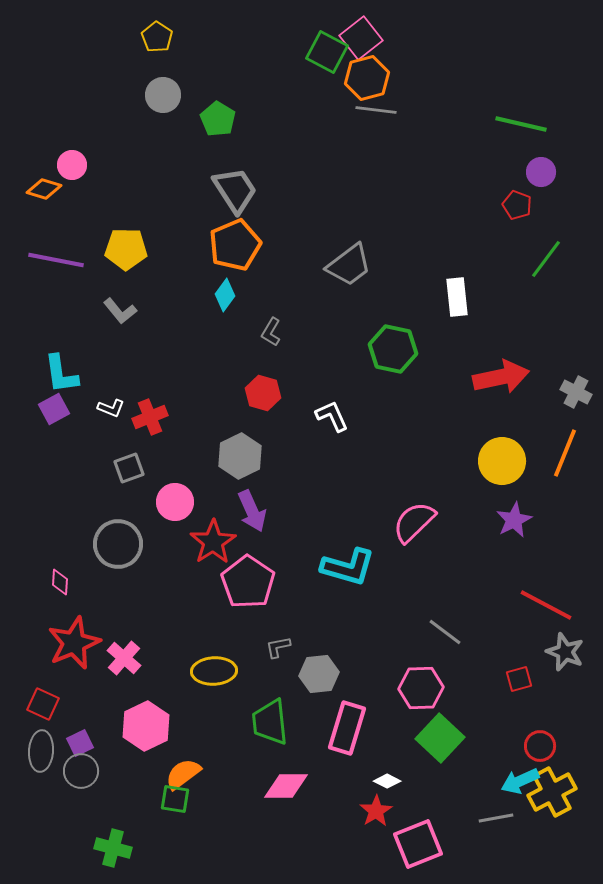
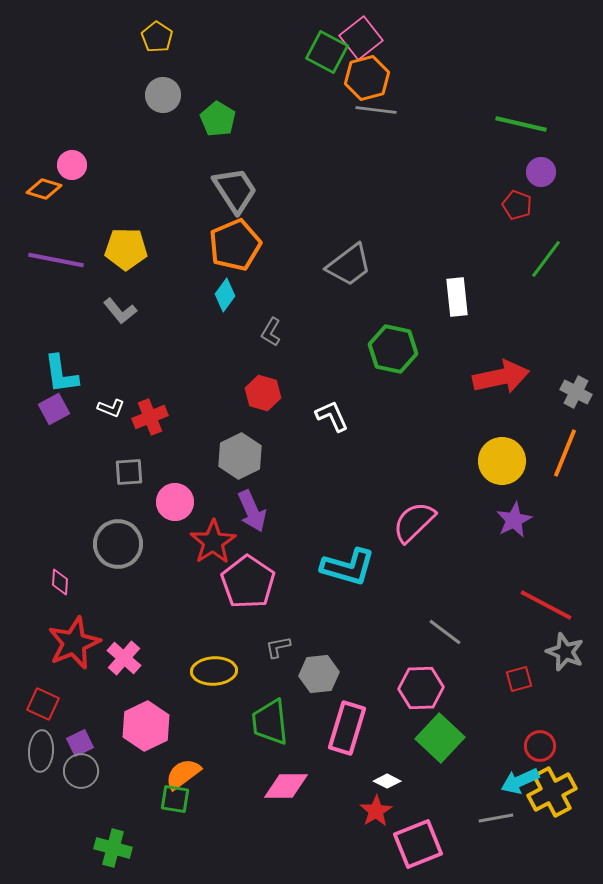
gray square at (129, 468): moved 4 px down; rotated 16 degrees clockwise
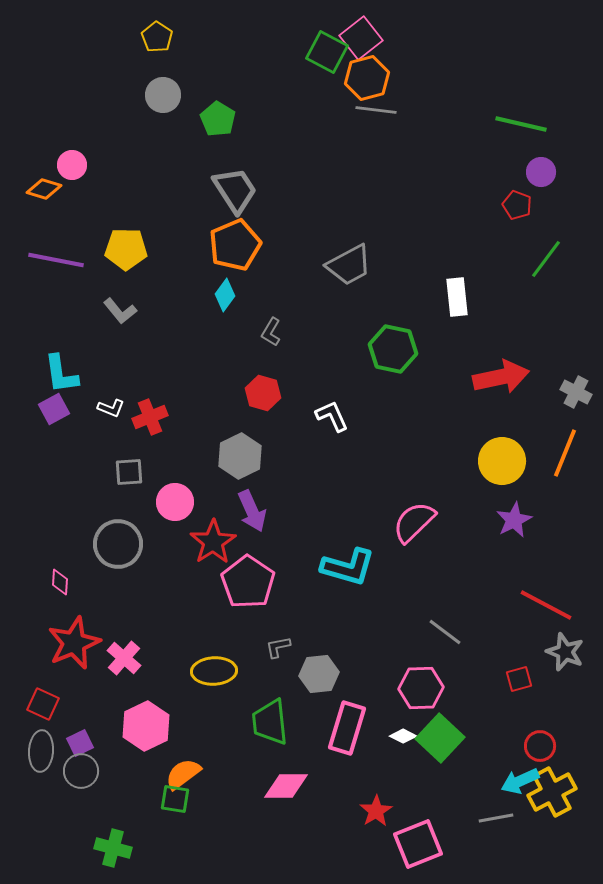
gray trapezoid at (349, 265): rotated 9 degrees clockwise
white diamond at (387, 781): moved 16 px right, 45 px up
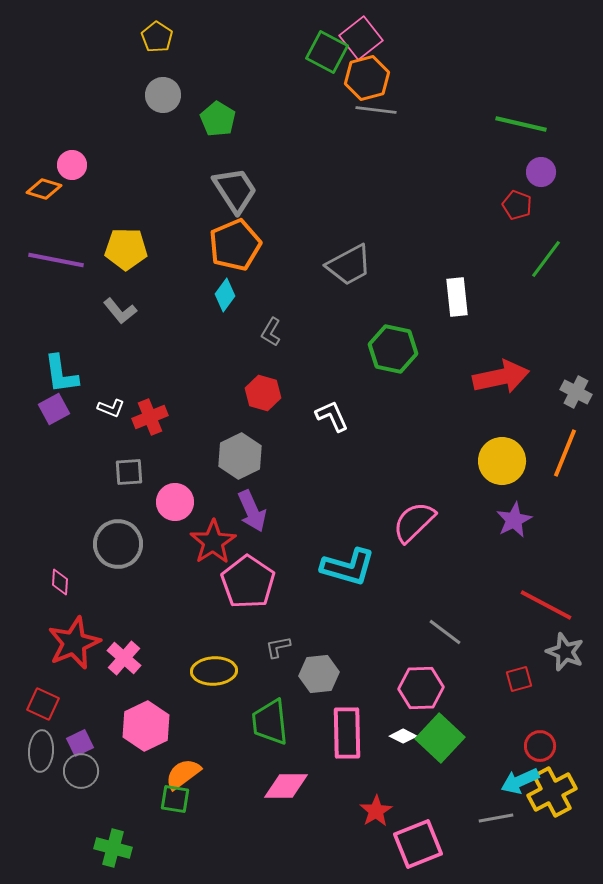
pink rectangle at (347, 728): moved 5 px down; rotated 18 degrees counterclockwise
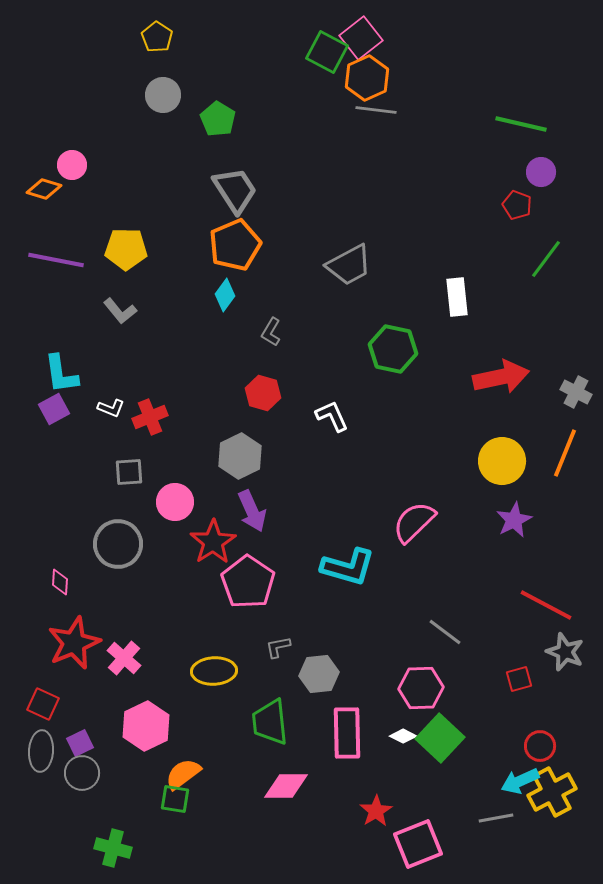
orange hexagon at (367, 78): rotated 9 degrees counterclockwise
gray circle at (81, 771): moved 1 px right, 2 px down
